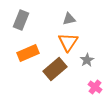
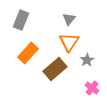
gray triangle: rotated 40 degrees counterclockwise
orange triangle: moved 1 px right
orange rectangle: rotated 25 degrees counterclockwise
pink cross: moved 3 px left, 1 px down
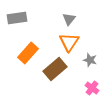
gray rectangle: moved 4 px left, 2 px up; rotated 60 degrees clockwise
gray star: moved 3 px right; rotated 24 degrees counterclockwise
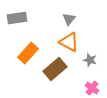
orange triangle: rotated 35 degrees counterclockwise
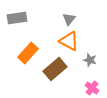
orange triangle: moved 1 px up
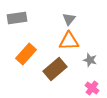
orange triangle: rotated 30 degrees counterclockwise
orange rectangle: moved 2 px left, 1 px down
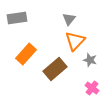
orange triangle: moved 6 px right; rotated 45 degrees counterclockwise
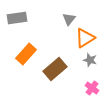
orange triangle: moved 10 px right, 3 px up; rotated 15 degrees clockwise
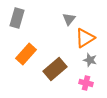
gray rectangle: rotated 66 degrees counterclockwise
pink cross: moved 6 px left, 5 px up; rotated 24 degrees counterclockwise
